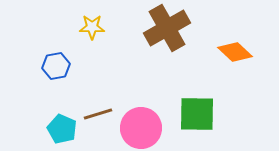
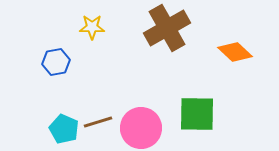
blue hexagon: moved 4 px up
brown line: moved 8 px down
cyan pentagon: moved 2 px right
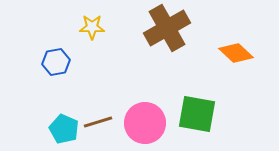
orange diamond: moved 1 px right, 1 px down
green square: rotated 9 degrees clockwise
pink circle: moved 4 px right, 5 px up
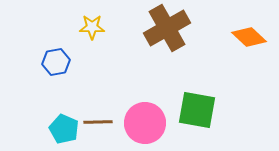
orange diamond: moved 13 px right, 16 px up
green square: moved 4 px up
brown line: rotated 16 degrees clockwise
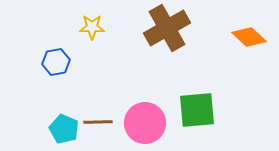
green square: rotated 15 degrees counterclockwise
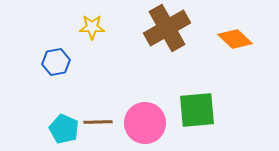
orange diamond: moved 14 px left, 2 px down
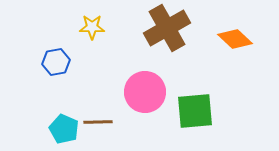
green square: moved 2 px left, 1 px down
pink circle: moved 31 px up
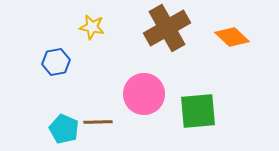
yellow star: rotated 10 degrees clockwise
orange diamond: moved 3 px left, 2 px up
pink circle: moved 1 px left, 2 px down
green square: moved 3 px right
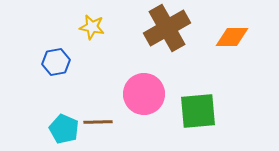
orange diamond: rotated 44 degrees counterclockwise
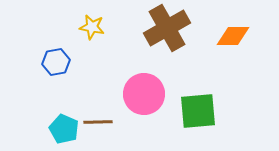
orange diamond: moved 1 px right, 1 px up
